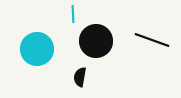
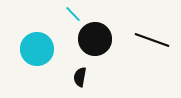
cyan line: rotated 42 degrees counterclockwise
black circle: moved 1 px left, 2 px up
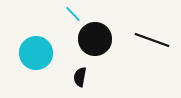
cyan circle: moved 1 px left, 4 px down
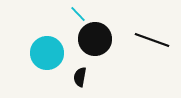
cyan line: moved 5 px right
cyan circle: moved 11 px right
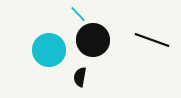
black circle: moved 2 px left, 1 px down
cyan circle: moved 2 px right, 3 px up
